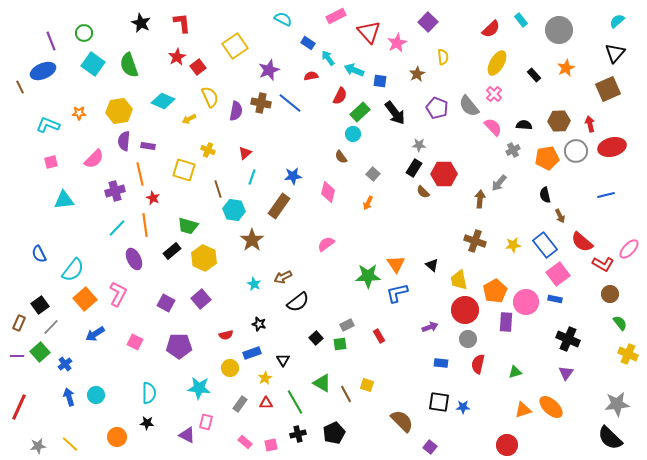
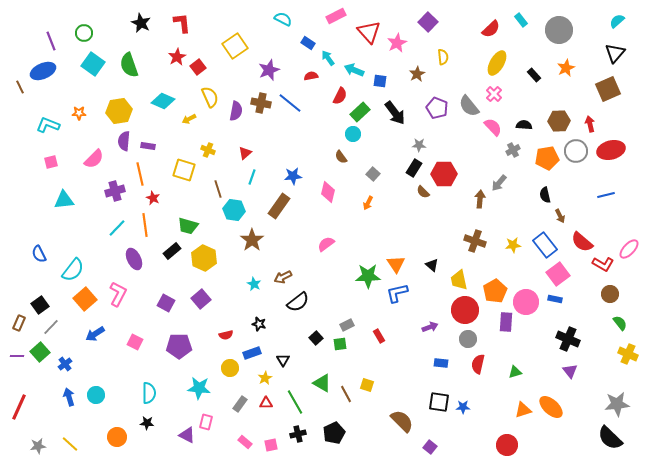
red ellipse at (612, 147): moved 1 px left, 3 px down
purple triangle at (566, 373): moved 4 px right, 2 px up; rotated 14 degrees counterclockwise
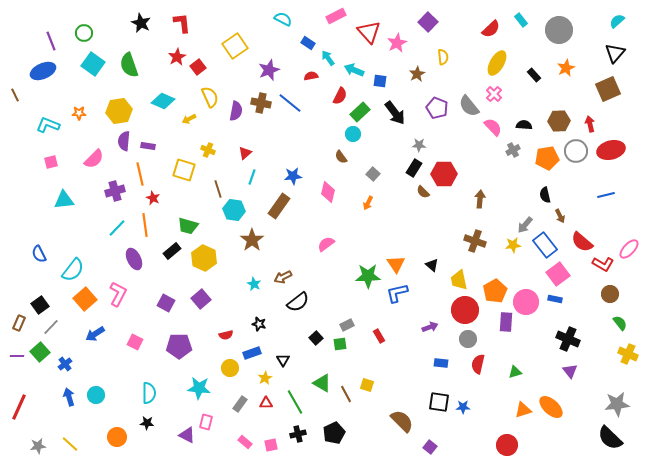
brown line at (20, 87): moved 5 px left, 8 px down
gray arrow at (499, 183): moved 26 px right, 42 px down
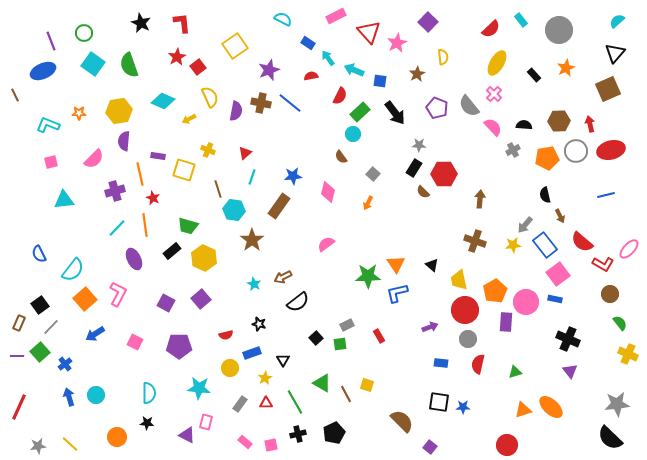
purple rectangle at (148, 146): moved 10 px right, 10 px down
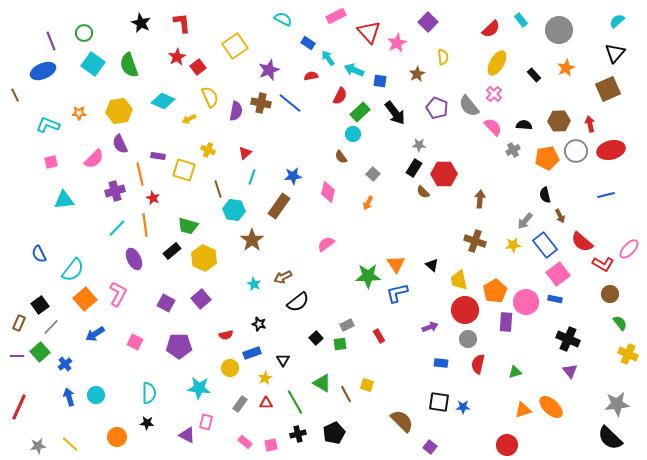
purple semicircle at (124, 141): moved 4 px left, 3 px down; rotated 30 degrees counterclockwise
gray arrow at (525, 225): moved 4 px up
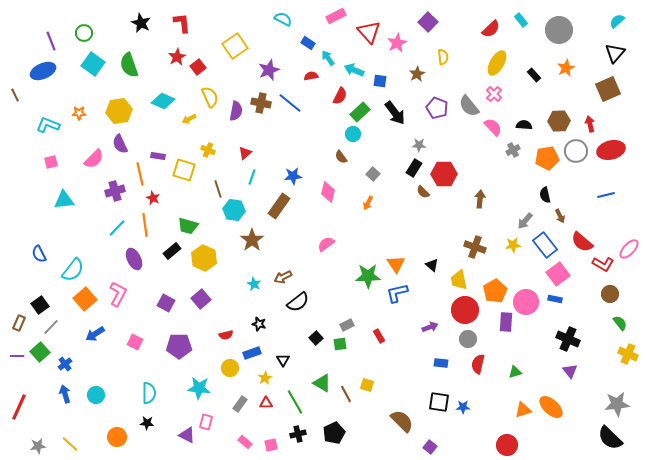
brown cross at (475, 241): moved 6 px down
blue arrow at (69, 397): moved 4 px left, 3 px up
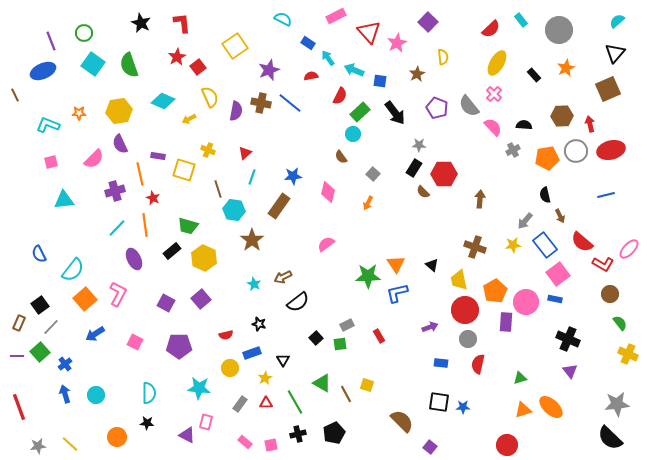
brown hexagon at (559, 121): moved 3 px right, 5 px up
green triangle at (515, 372): moved 5 px right, 6 px down
red line at (19, 407): rotated 44 degrees counterclockwise
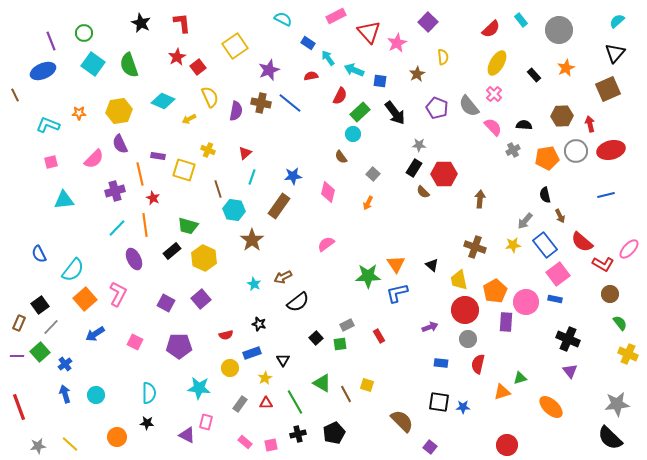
orange triangle at (523, 410): moved 21 px left, 18 px up
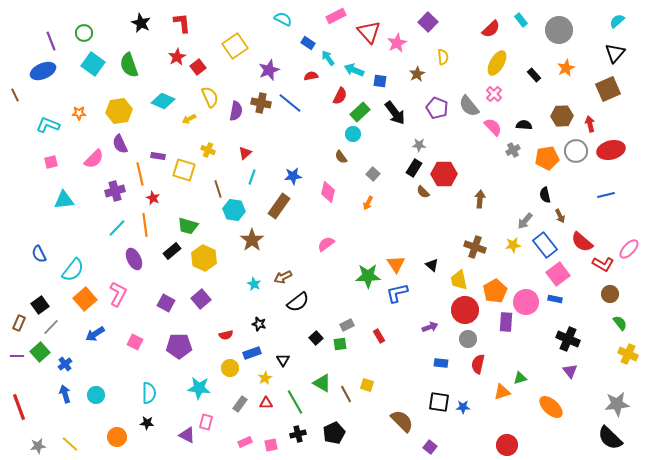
pink rectangle at (245, 442): rotated 64 degrees counterclockwise
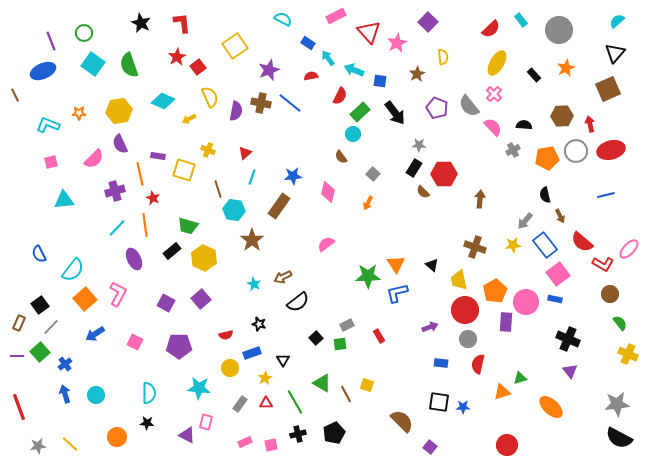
black semicircle at (610, 438): moved 9 px right; rotated 16 degrees counterclockwise
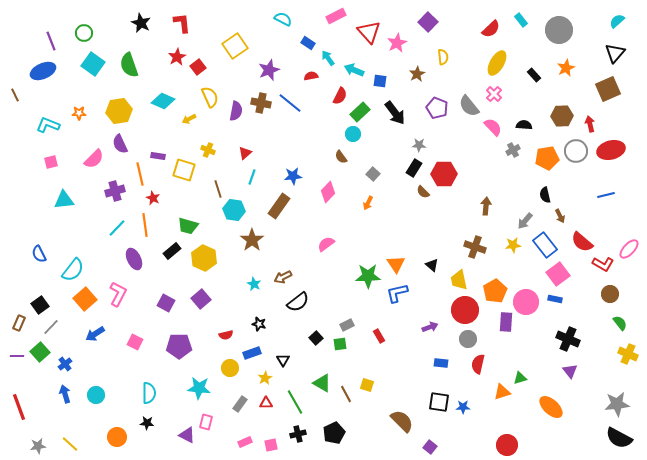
pink diamond at (328, 192): rotated 30 degrees clockwise
brown arrow at (480, 199): moved 6 px right, 7 px down
